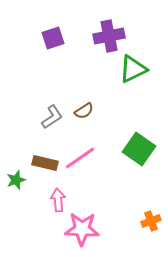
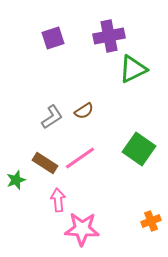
brown rectangle: rotated 20 degrees clockwise
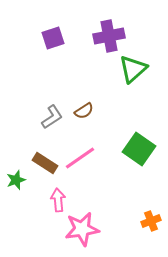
green triangle: rotated 16 degrees counterclockwise
pink star: rotated 12 degrees counterclockwise
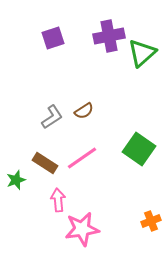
green triangle: moved 9 px right, 16 px up
pink line: moved 2 px right
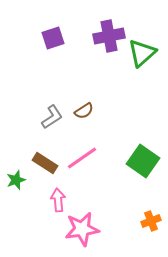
green square: moved 4 px right, 12 px down
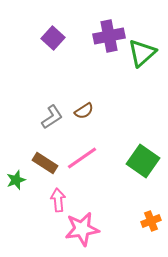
purple square: rotated 30 degrees counterclockwise
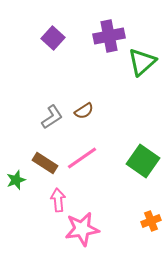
green triangle: moved 9 px down
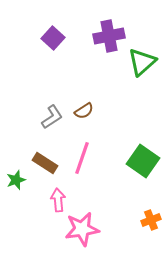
pink line: rotated 36 degrees counterclockwise
orange cross: moved 1 px up
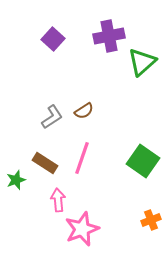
purple square: moved 1 px down
pink star: rotated 12 degrees counterclockwise
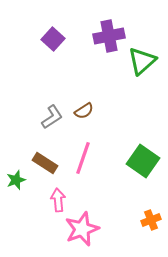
green triangle: moved 1 px up
pink line: moved 1 px right
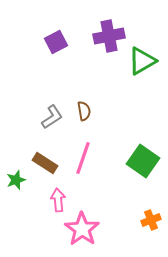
purple square: moved 3 px right, 3 px down; rotated 20 degrees clockwise
green triangle: rotated 12 degrees clockwise
brown semicircle: rotated 66 degrees counterclockwise
pink star: rotated 16 degrees counterclockwise
